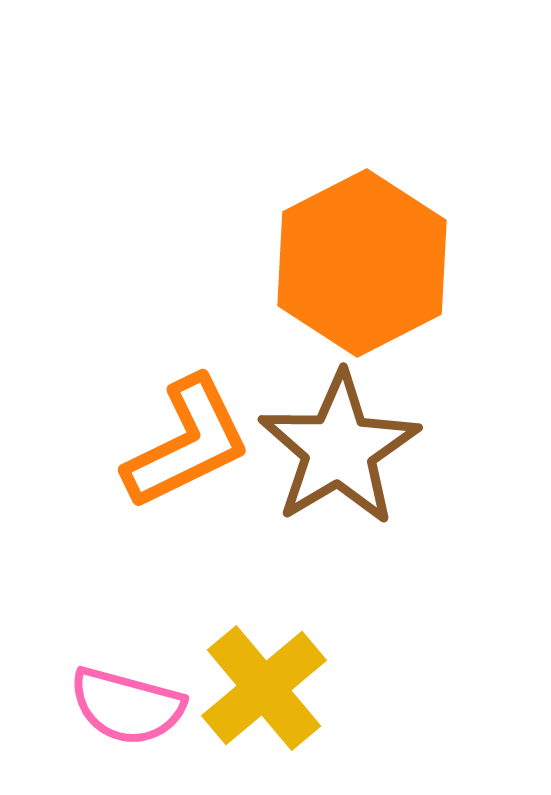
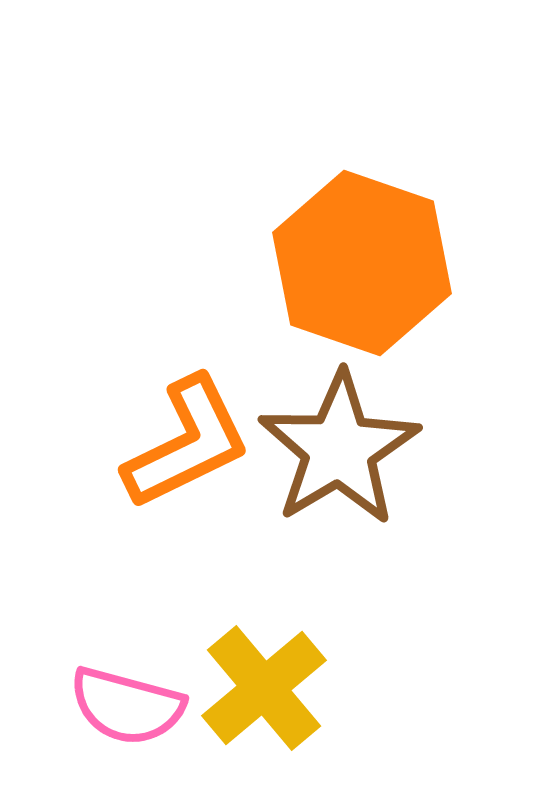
orange hexagon: rotated 14 degrees counterclockwise
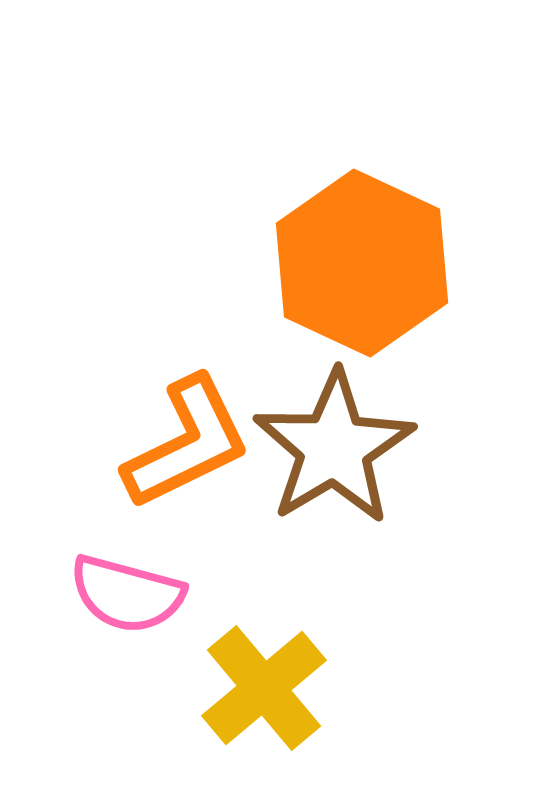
orange hexagon: rotated 6 degrees clockwise
brown star: moved 5 px left, 1 px up
pink semicircle: moved 112 px up
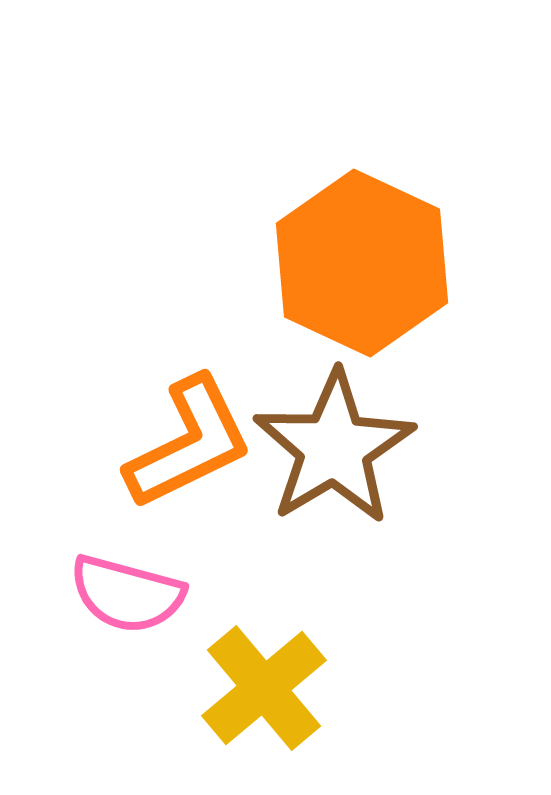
orange L-shape: moved 2 px right
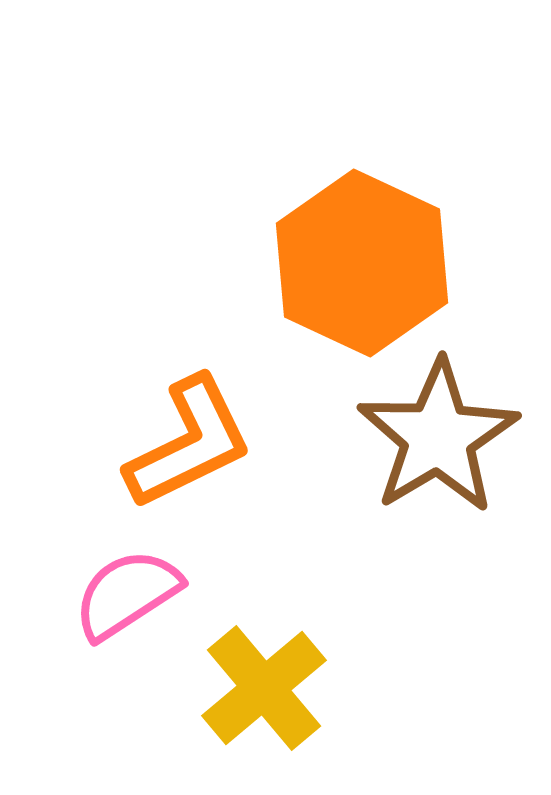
brown star: moved 104 px right, 11 px up
pink semicircle: rotated 132 degrees clockwise
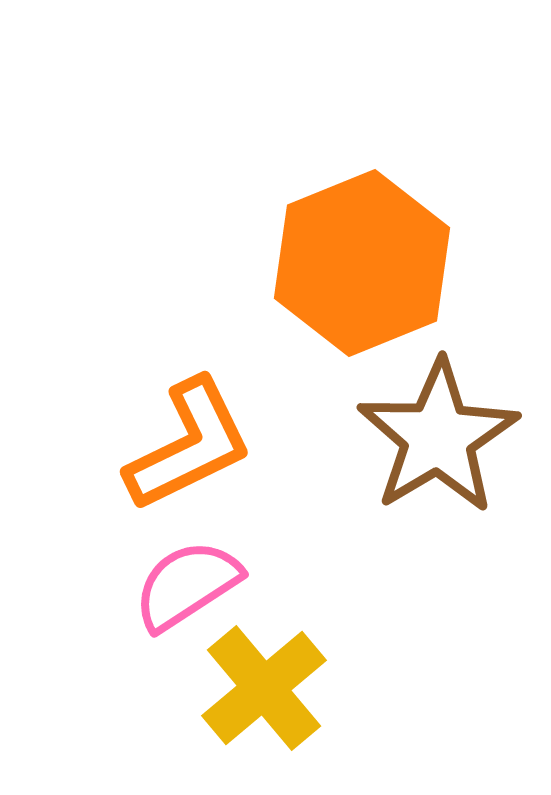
orange hexagon: rotated 13 degrees clockwise
orange L-shape: moved 2 px down
pink semicircle: moved 60 px right, 9 px up
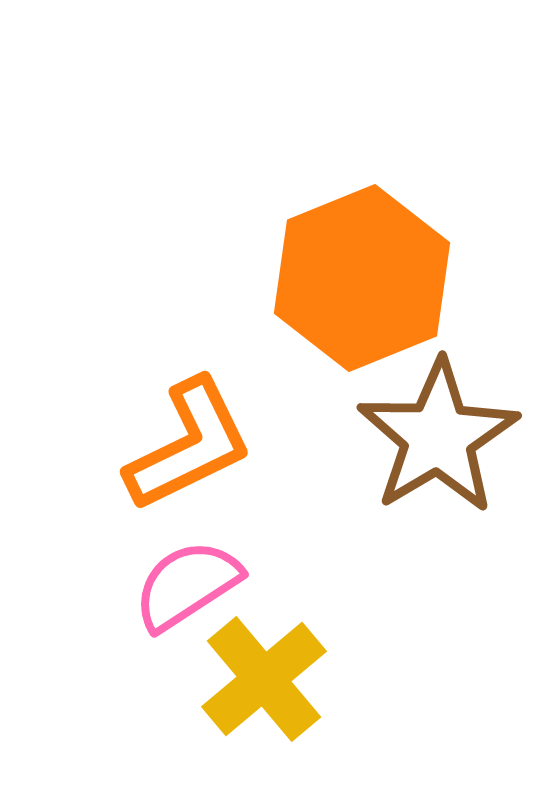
orange hexagon: moved 15 px down
yellow cross: moved 9 px up
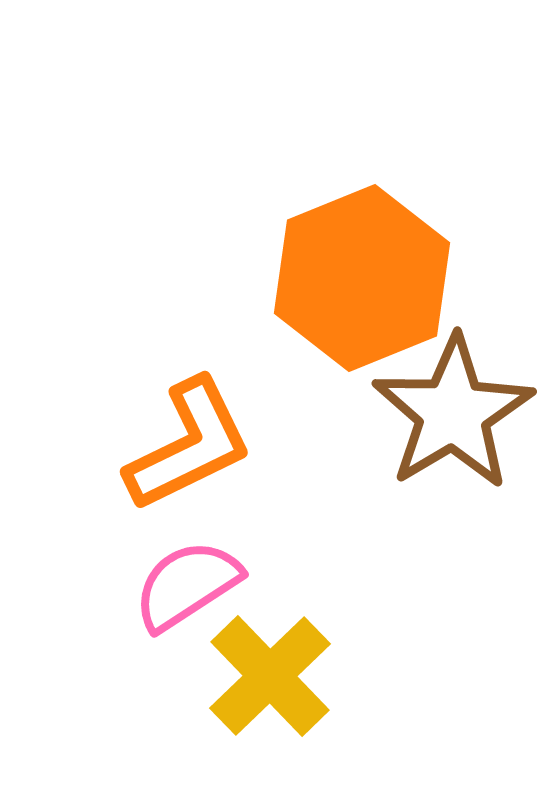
brown star: moved 15 px right, 24 px up
yellow cross: moved 6 px right, 3 px up; rotated 4 degrees counterclockwise
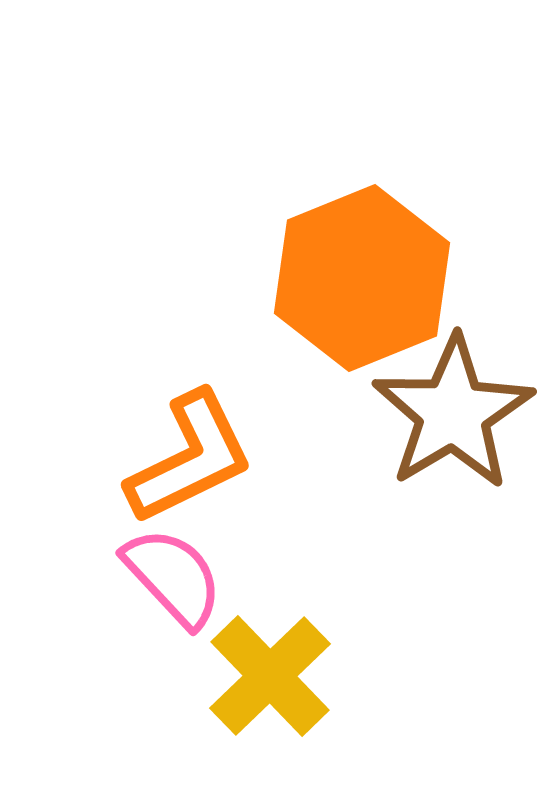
orange L-shape: moved 1 px right, 13 px down
pink semicircle: moved 14 px left, 8 px up; rotated 80 degrees clockwise
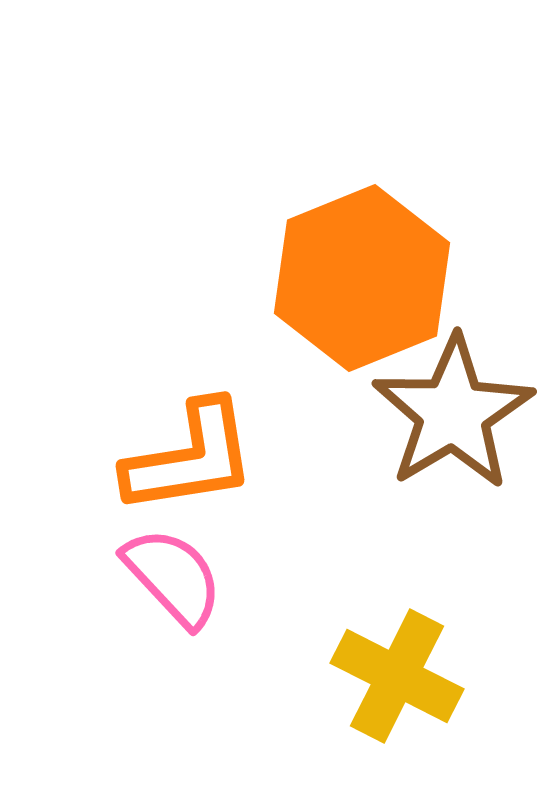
orange L-shape: rotated 17 degrees clockwise
yellow cross: moved 127 px right; rotated 19 degrees counterclockwise
